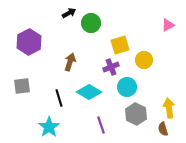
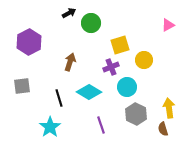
cyan star: moved 1 px right
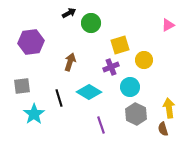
purple hexagon: moved 2 px right; rotated 20 degrees clockwise
cyan circle: moved 3 px right
cyan star: moved 16 px left, 13 px up
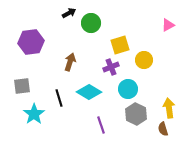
cyan circle: moved 2 px left, 2 px down
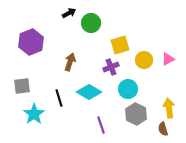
pink triangle: moved 34 px down
purple hexagon: rotated 15 degrees counterclockwise
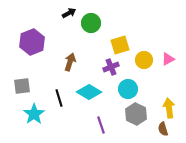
purple hexagon: moved 1 px right
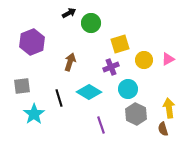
yellow square: moved 1 px up
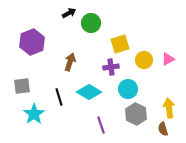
purple cross: rotated 14 degrees clockwise
black line: moved 1 px up
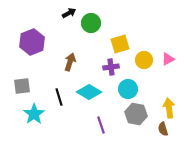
gray hexagon: rotated 15 degrees counterclockwise
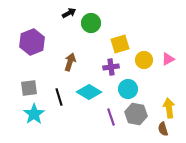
gray square: moved 7 px right, 2 px down
purple line: moved 10 px right, 8 px up
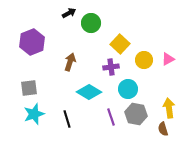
yellow square: rotated 30 degrees counterclockwise
black line: moved 8 px right, 22 px down
cyan star: rotated 15 degrees clockwise
